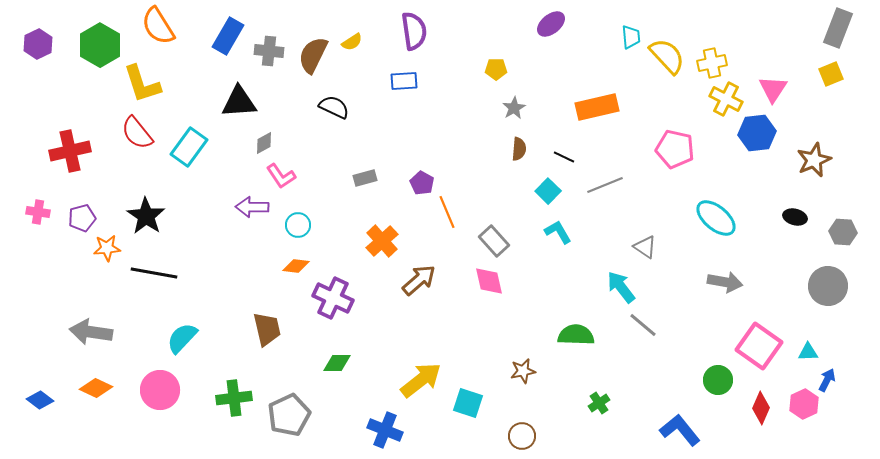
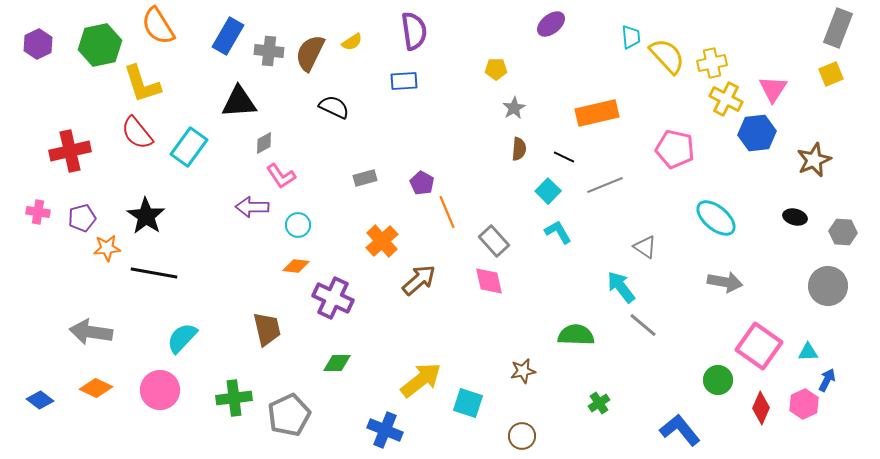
green hexagon at (100, 45): rotated 18 degrees clockwise
brown semicircle at (313, 55): moved 3 px left, 2 px up
orange rectangle at (597, 107): moved 6 px down
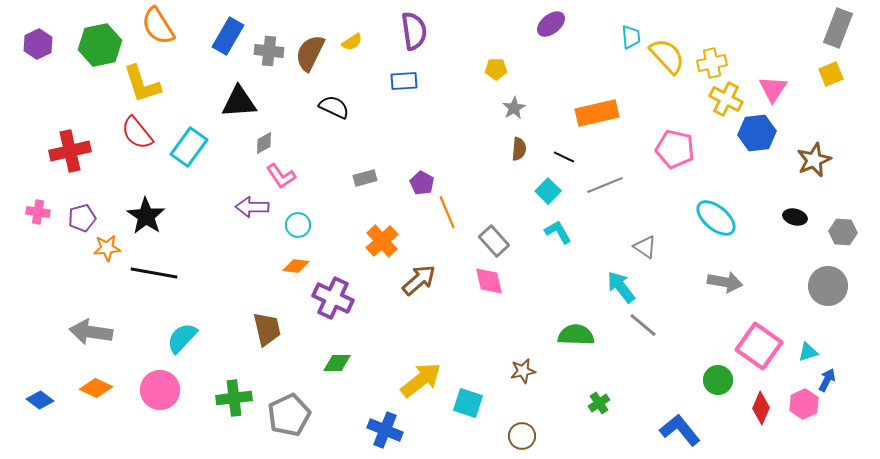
cyan triangle at (808, 352): rotated 15 degrees counterclockwise
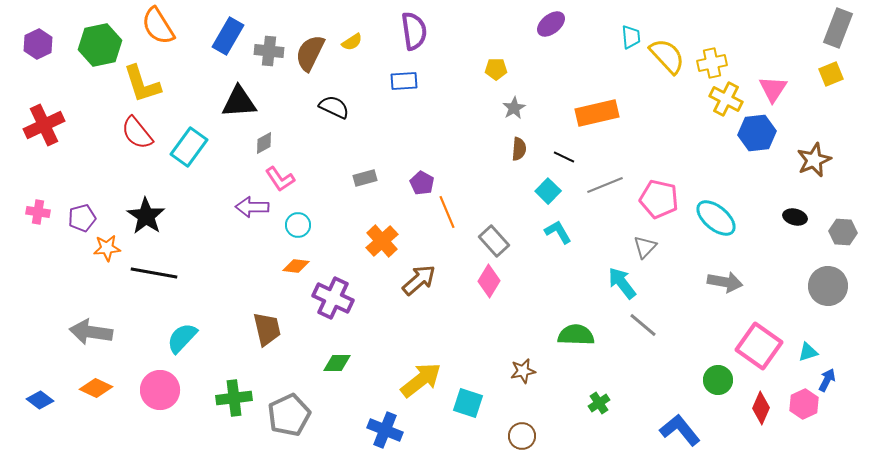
pink pentagon at (675, 149): moved 16 px left, 50 px down
red cross at (70, 151): moved 26 px left, 26 px up; rotated 12 degrees counterclockwise
pink L-shape at (281, 176): moved 1 px left, 3 px down
gray triangle at (645, 247): rotated 40 degrees clockwise
pink diamond at (489, 281): rotated 44 degrees clockwise
cyan arrow at (621, 287): moved 1 px right, 4 px up
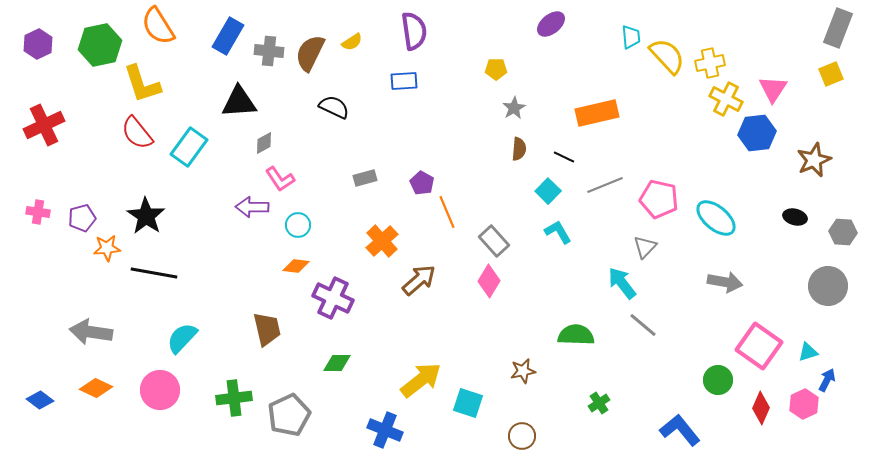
yellow cross at (712, 63): moved 2 px left
